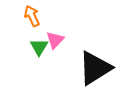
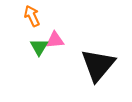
pink triangle: rotated 42 degrees clockwise
black triangle: moved 3 px right, 3 px up; rotated 18 degrees counterclockwise
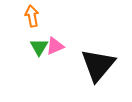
orange arrow: rotated 15 degrees clockwise
pink triangle: moved 6 px down; rotated 18 degrees counterclockwise
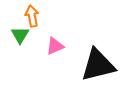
green triangle: moved 19 px left, 12 px up
black triangle: rotated 36 degrees clockwise
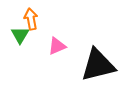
orange arrow: moved 1 px left, 3 px down
pink triangle: moved 2 px right
